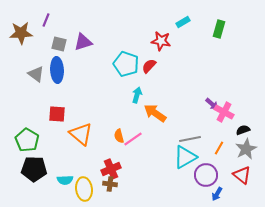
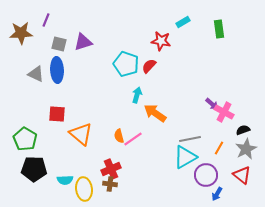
green rectangle: rotated 24 degrees counterclockwise
gray triangle: rotated 12 degrees counterclockwise
green pentagon: moved 2 px left, 1 px up
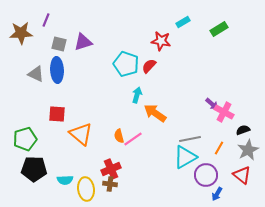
green rectangle: rotated 66 degrees clockwise
green pentagon: rotated 25 degrees clockwise
gray star: moved 2 px right, 1 px down
yellow ellipse: moved 2 px right
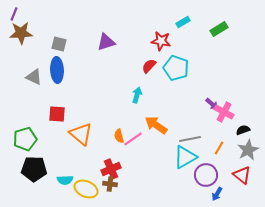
purple line: moved 32 px left, 6 px up
purple triangle: moved 23 px right
cyan pentagon: moved 50 px right, 4 px down
gray triangle: moved 2 px left, 3 px down
orange arrow: moved 1 px right, 12 px down
yellow ellipse: rotated 60 degrees counterclockwise
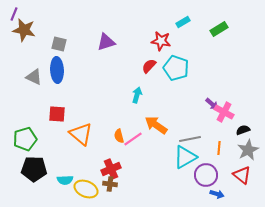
brown star: moved 3 px right, 3 px up; rotated 15 degrees clockwise
orange line: rotated 24 degrees counterclockwise
blue arrow: rotated 104 degrees counterclockwise
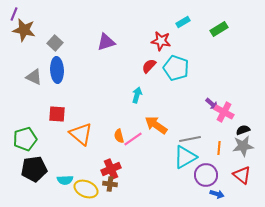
gray square: moved 4 px left, 1 px up; rotated 28 degrees clockwise
gray star: moved 5 px left, 4 px up; rotated 20 degrees clockwise
black pentagon: rotated 10 degrees counterclockwise
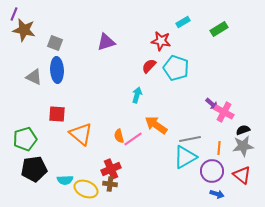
gray square: rotated 21 degrees counterclockwise
purple circle: moved 6 px right, 4 px up
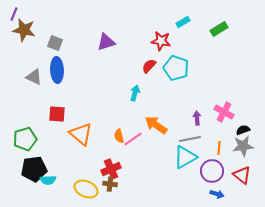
cyan arrow: moved 2 px left, 2 px up
purple arrow: moved 15 px left, 14 px down; rotated 136 degrees counterclockwise
cyan semicircle: moved 17 px left
